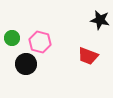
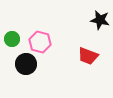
green circle: moved 1 px down
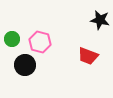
black circle: moved 1 px left, 1 px down
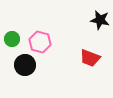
red trapezoid: moved 2 px right, 2 px down
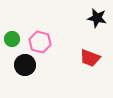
black star: moved 3 px left, 2 px up
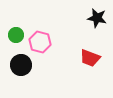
green circle: moved 4 px right, 4 px up
black circle: moved 4 px left
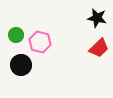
red trapezoid: moved 9 px right, 10 px up; rotated 65 degrees counterclockwise
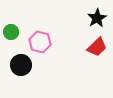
black star: rotated 30 degrees clockwise
green circle: moved 5 px left, 3 px up
red trapezoid: moved 2 px left, 1 px up
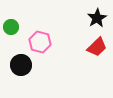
green circle: moved 5 px up
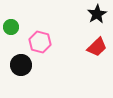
black star: moved 4 px up
